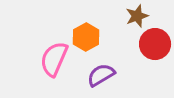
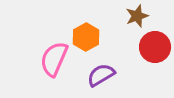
red circle: moved 3 px down
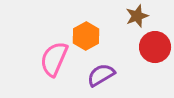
orange hexagon: moved 1 px up
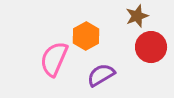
red circle: moved 4 px left
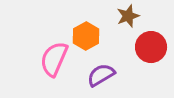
brown star: moved 9 px left
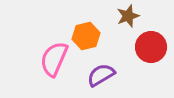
orange hexagon: rotated 16 degrees clockwise
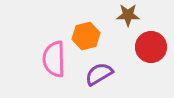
brown star: moved 1 px up; rotated 20 degrees clockwise
pink semicircle: rotated 24 degrees counterclockwise
purple semicircle: moved 2 px left, 1 px up
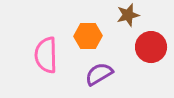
brown star: rotated 15 degrees counterclockwise
orange hexagon: moved 2 px right; rotated 12 degrees clockwise
pink semicircle: moved 8 px left, 4 px up
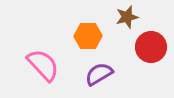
brown star: moved 1 px left, 2 px down
pink semicircle: moved 3 px left, 10 px down; rotated 138 degrees clockwise
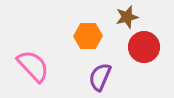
red circle: moved 7 px left
pink semicircle: moved 10 px left, 1 px down
purple semicircle: moved 1 px right, 3 px down; rotated 36 degrees counterclockwise
